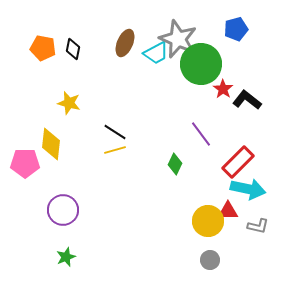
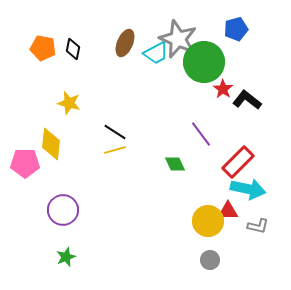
green circle: moved 3 px right, 2 px up
green diamond: rotated 50 degrees counterclockwise
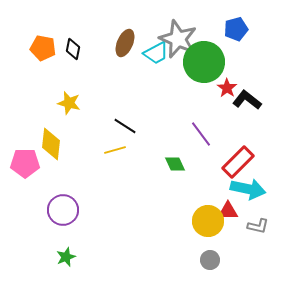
red star: moved 4 px right, 1 px up
black line: moved 10 px right, 6 px up
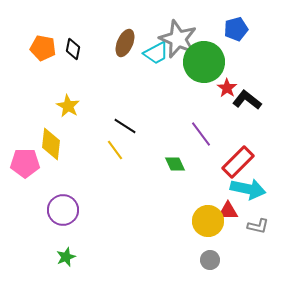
yellow star: moved 1 px left, 3 px down; rotated 15 degrees clockwise
yellow line: rotated 70 degrees clockwise
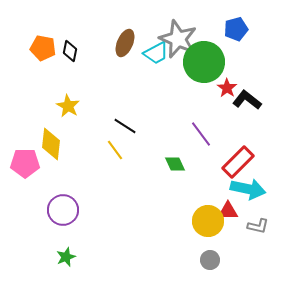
black diamond: moved 3 px left, 2 px down
